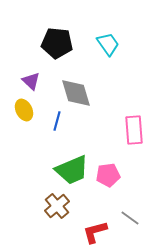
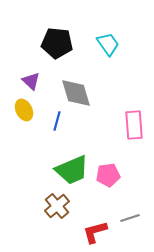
pink rectangle: moved 5 px up
gray line: rotated 54 degrees counterclockwise
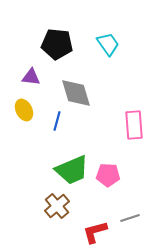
black pentagon: moved 1 px down
purple triangle: moved 4 px up; rotated 36 degrees counterclockwise
pink pentagon: rotated 10 degrees clockwise
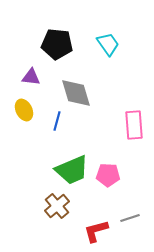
red L-shape: moved 1 px right, 1 px up
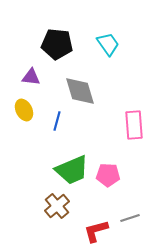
gray diamond: moved 4 px right, 2 px up
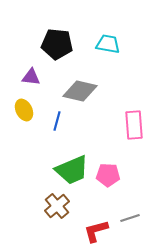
cyan trapezoid: rotated 45 degrees counterclockwise
gray diamond: rotated 60 degrees counterclockwise
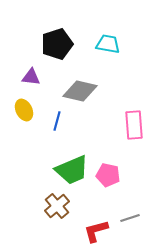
black pentagon: rotated 24 degrees counterclockwise
pink pentagon: rotated 10 degrees clockwise
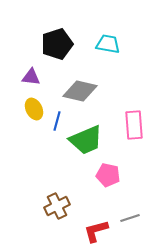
yellow ellipse: moved 10 px right, 1 px up
green trapezoid: moved 14 px right, 30 px up
brown cross: rotated 15 degrees clockwise
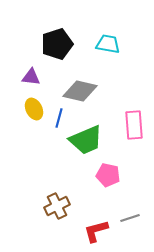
blue line: moved 2 px right, 3 px up
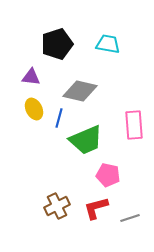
red L-shape: moved 23 px up
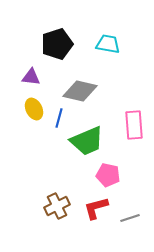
green trapezoid: moved 1 px right, 1 px down
